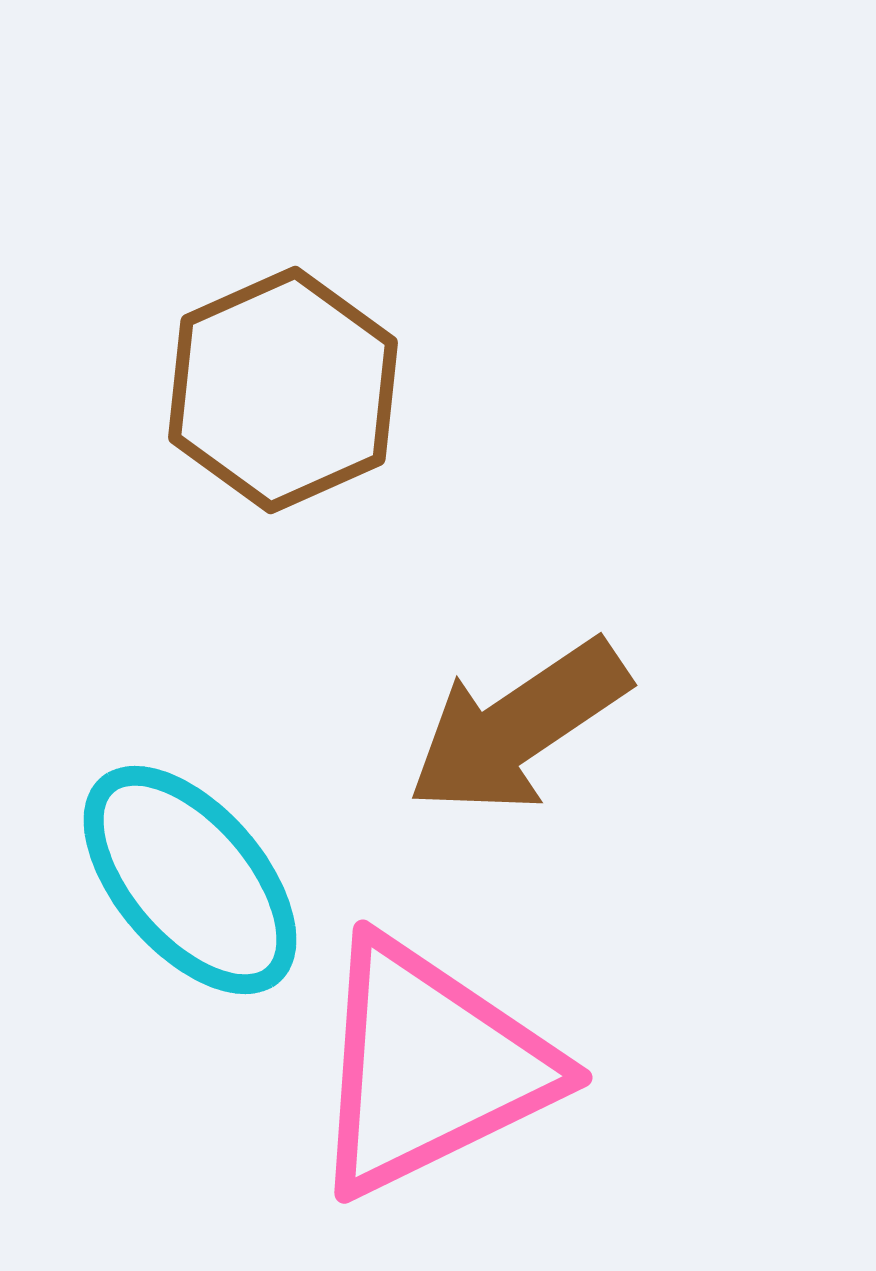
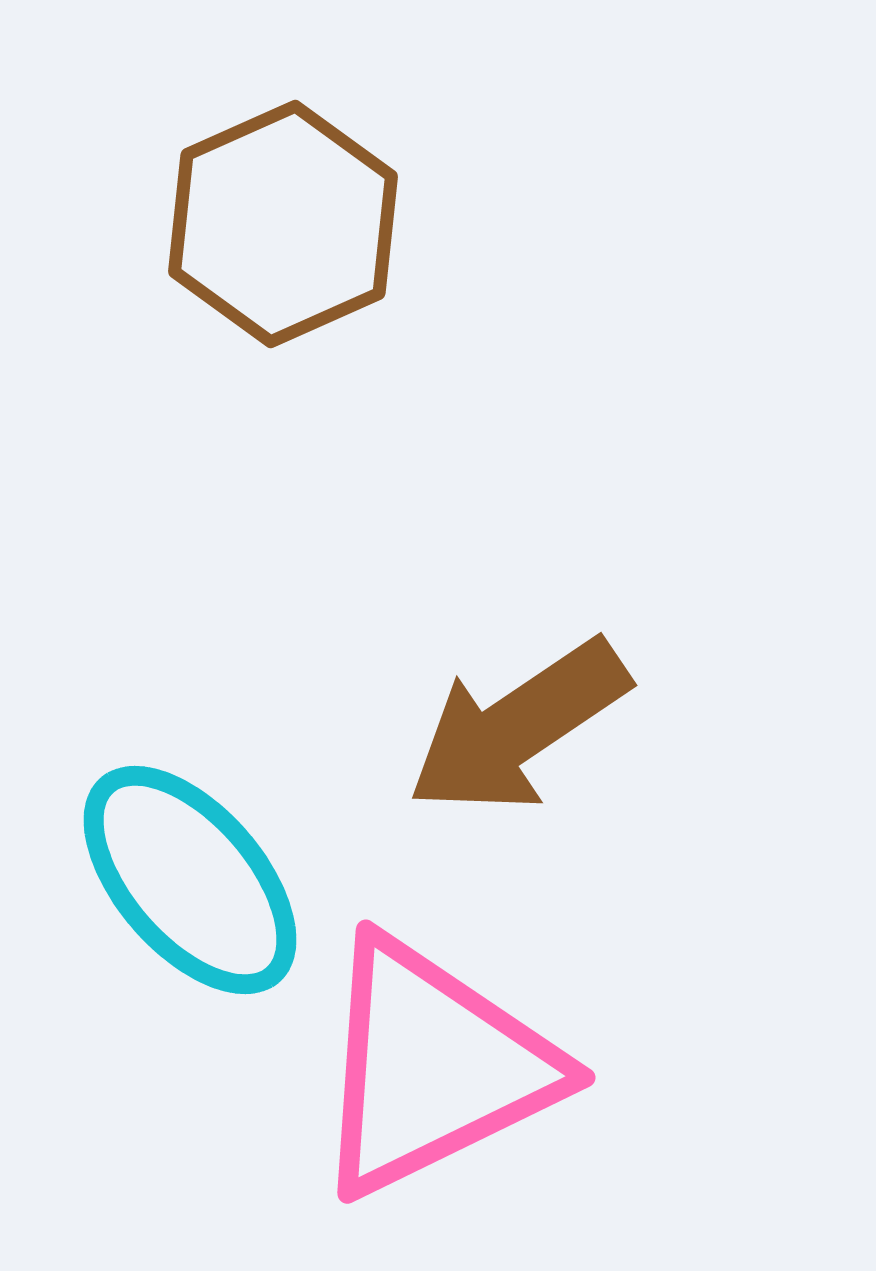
brown hexagon: moved 166 px up
pink triangle: moved 3 px right
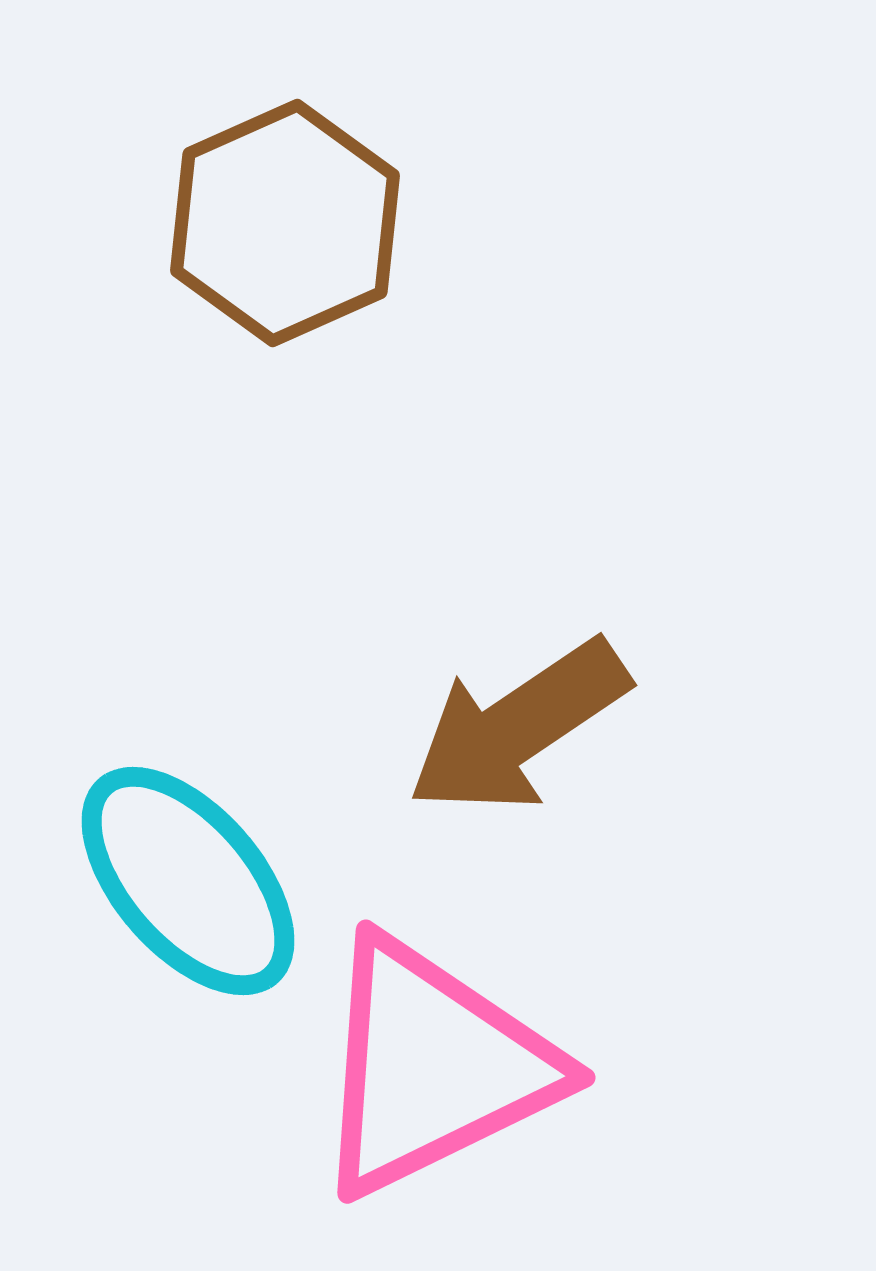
brown hexagon: moved 2 px right, 1 px up
cyan ellipse: moved 2 px left, 1 px down
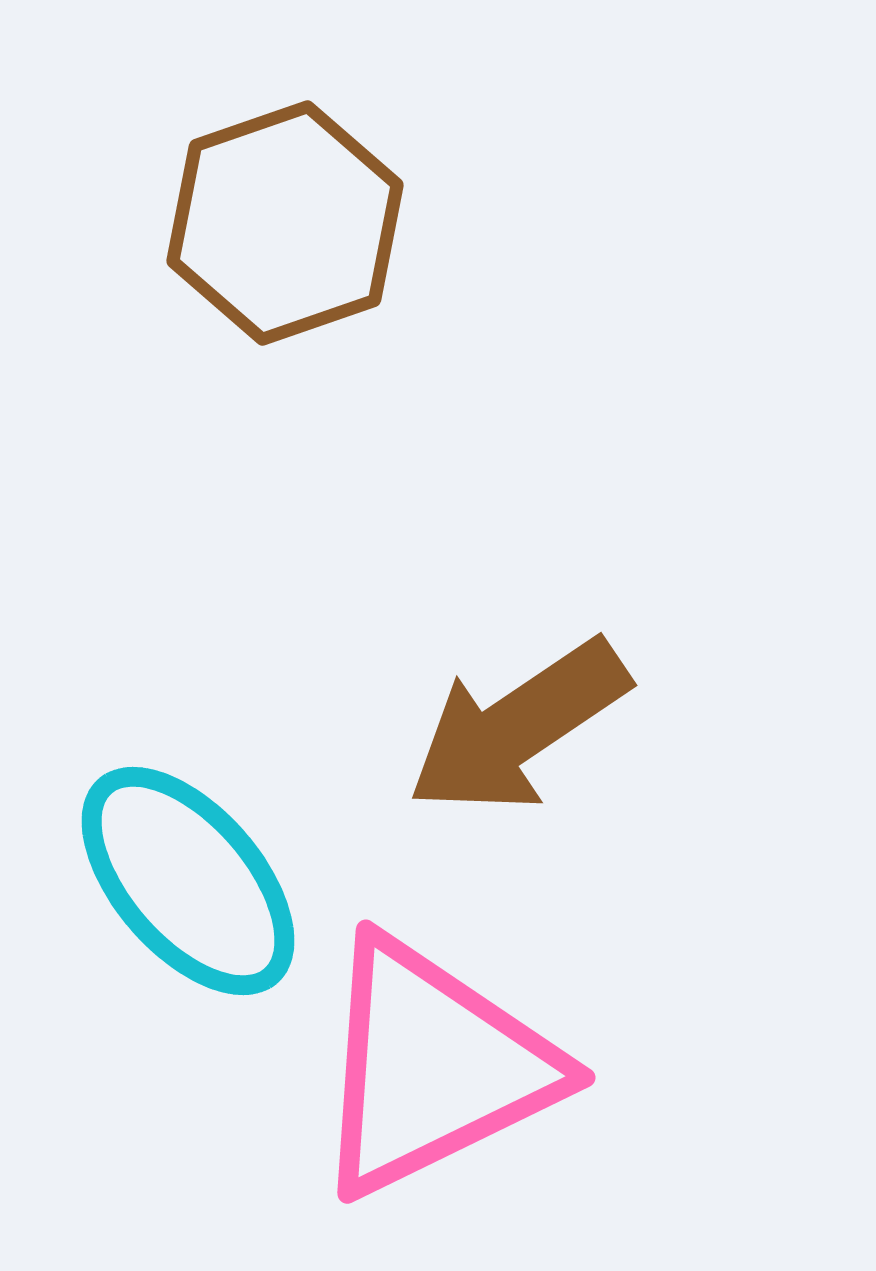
brown hexagon: rotated 5 degrees clockwise
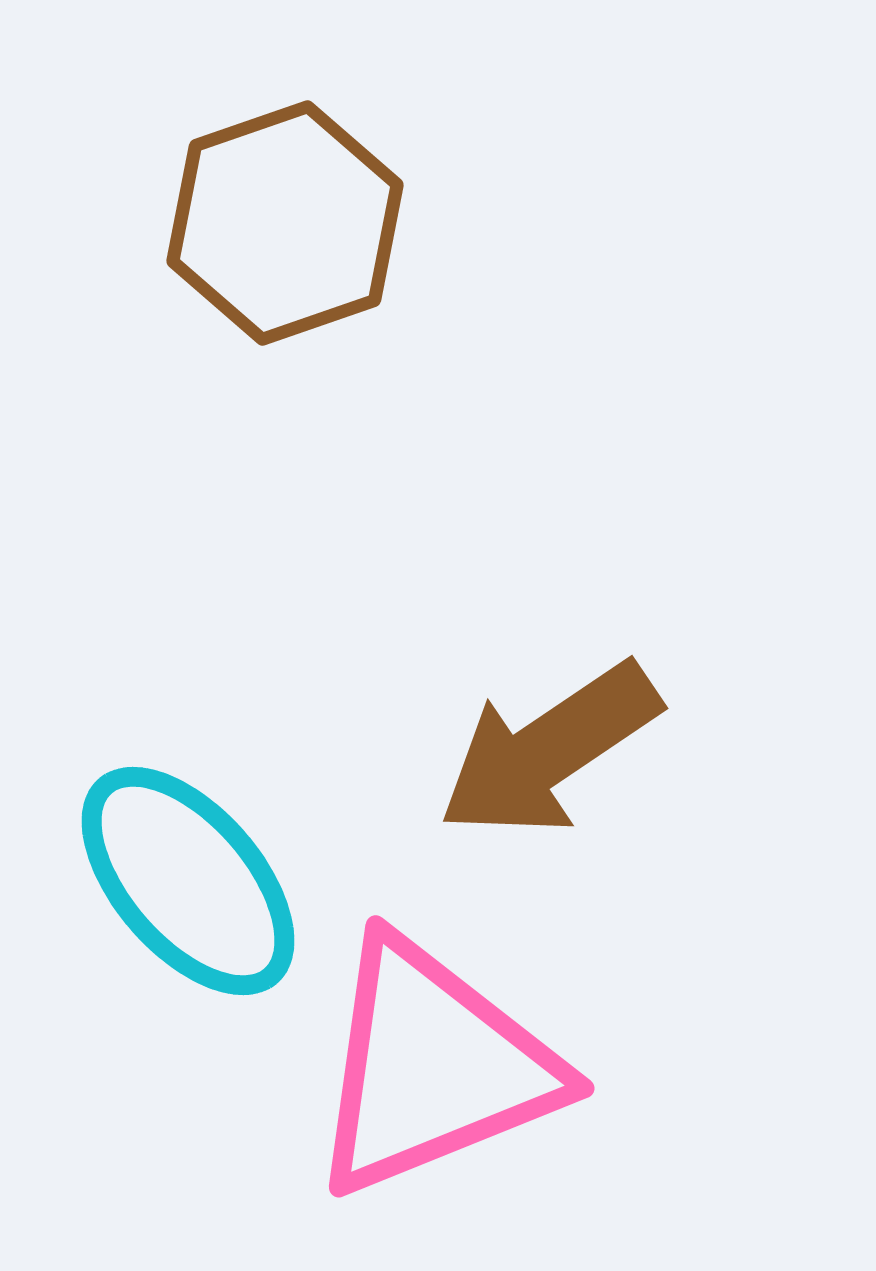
brown arrow: moved 31 px right, 23 px down
pink triangle: rotated 4 degrees clockwise
